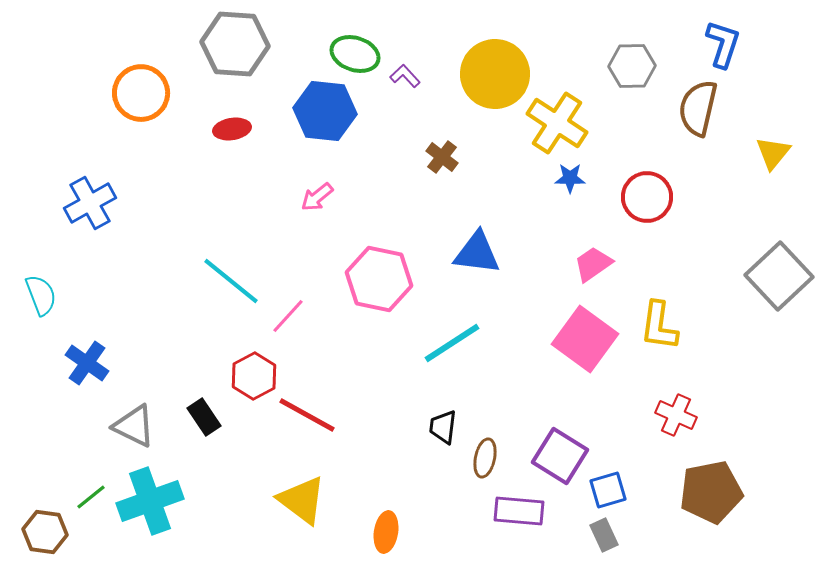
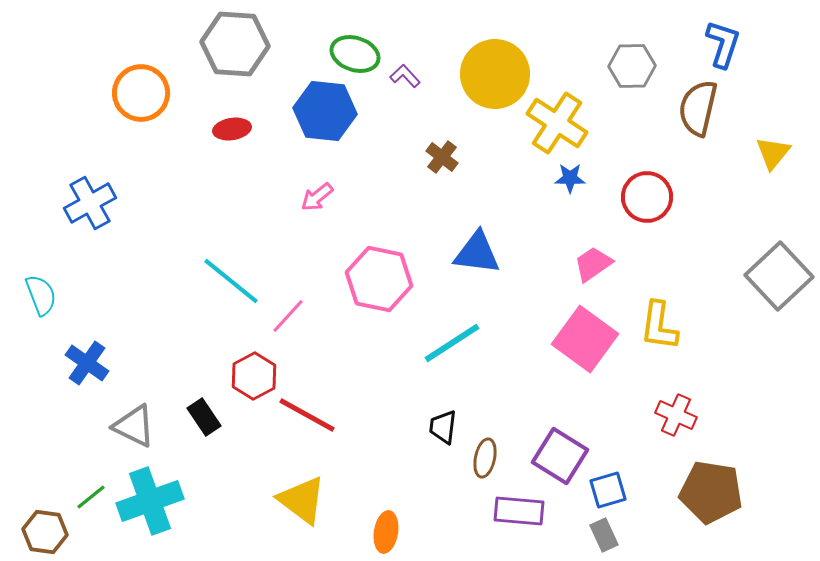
brown pentagon at (711, 492): rotated 20 degrees clockwise
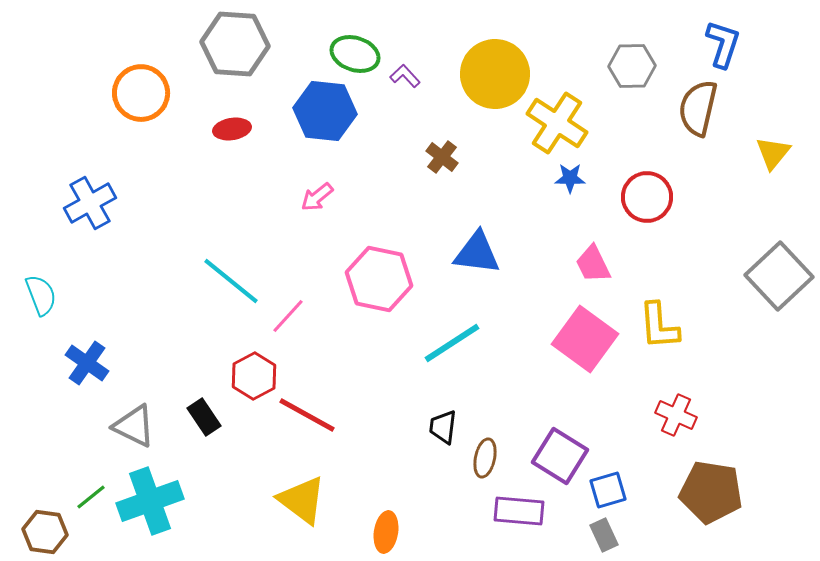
pink trapezoid at (593, 264): rotated 81 degrees counterclockwise
yellow L-shape at (659, 326): rotated 12 degrees counterclockwise
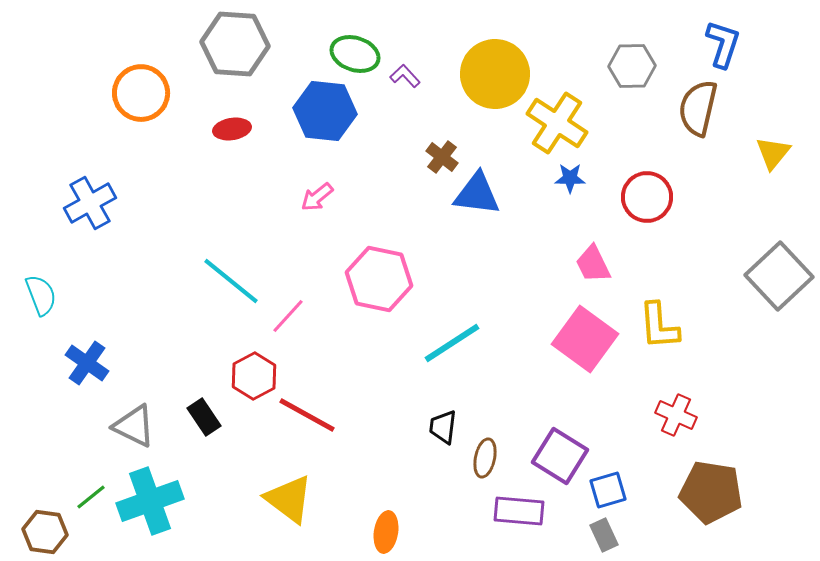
blue triangle at (477, 253): moved 59 px up
yellow triangle at (302, 500): moved 13 px left, 1 px up
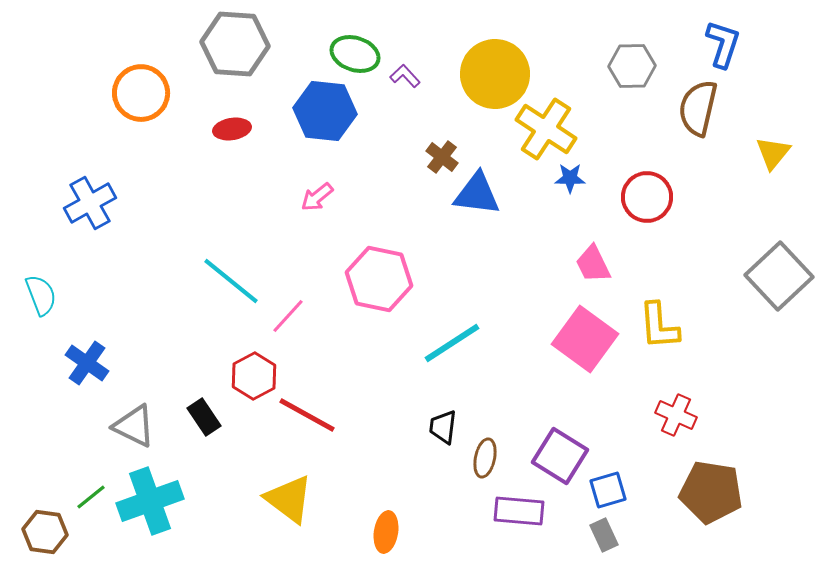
yellow cross at (557, 123): moved 11 px left, 6 px down
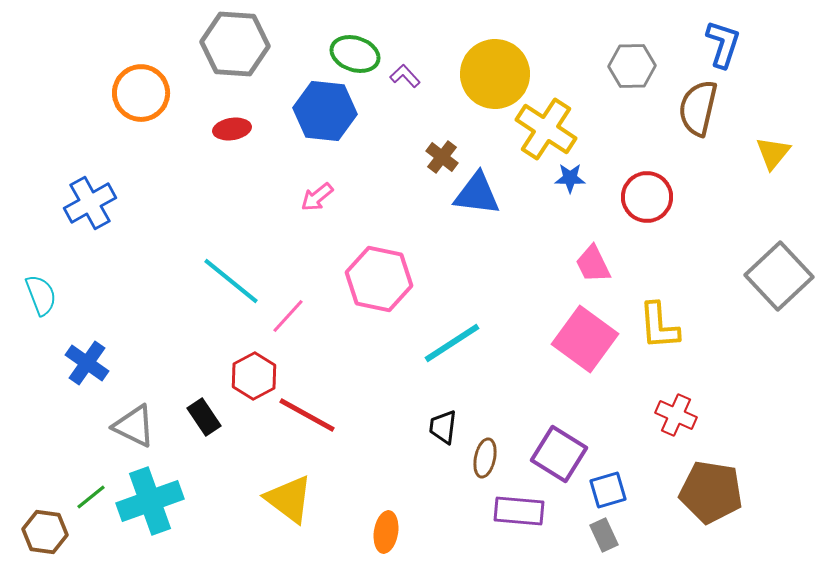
purple square at (560, 456): moved 1 px left, 2 px up
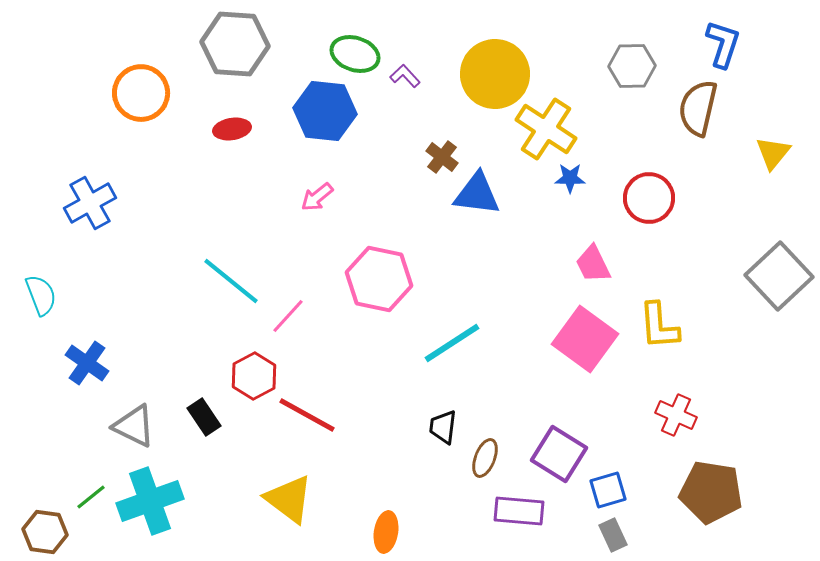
red circle at (647, 197): moved 2 px right, 1 px down
brown ellipse at (485, 458): rotated 9 degrees clockwise
gray rectangle at (604, 535): moved 9 px right
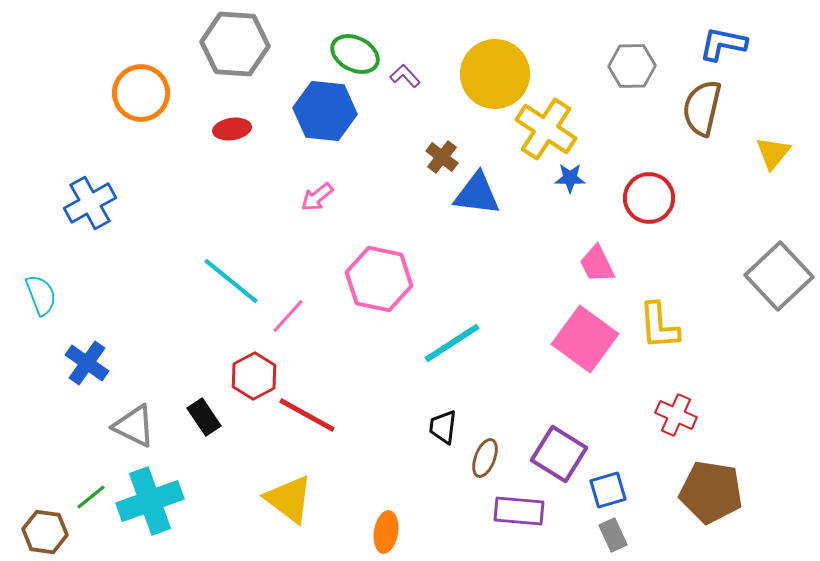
blue L-shape at (723, 44): rotated 96 degrees counterclockwise
green ellipse at (355, 54): rotated 9 degrees clockwise
brown semicircle at (698, 108): moved 4 px right
pink trapezoid at (593, 264): moved 4 px right
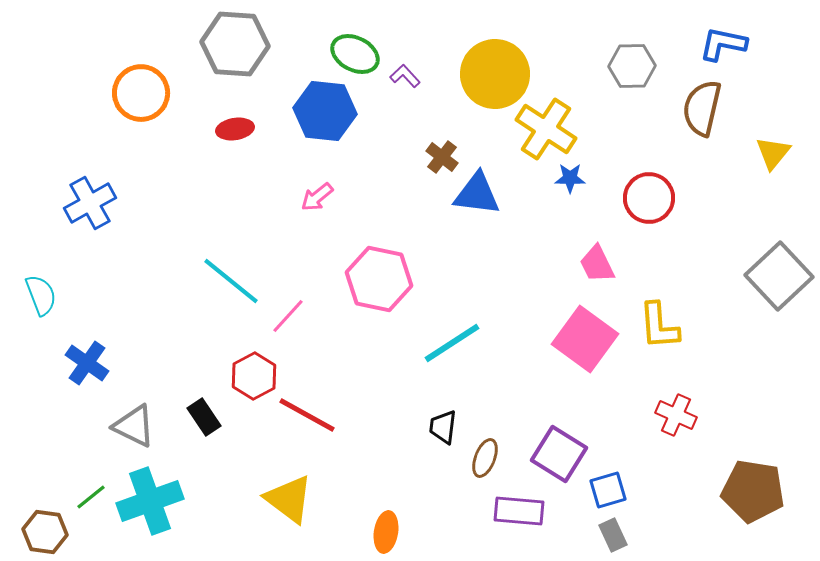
red ellipse at (232, 129): moved 3 px right
brown pentagon at (711, 492): moved 42 px right, 1 px up
